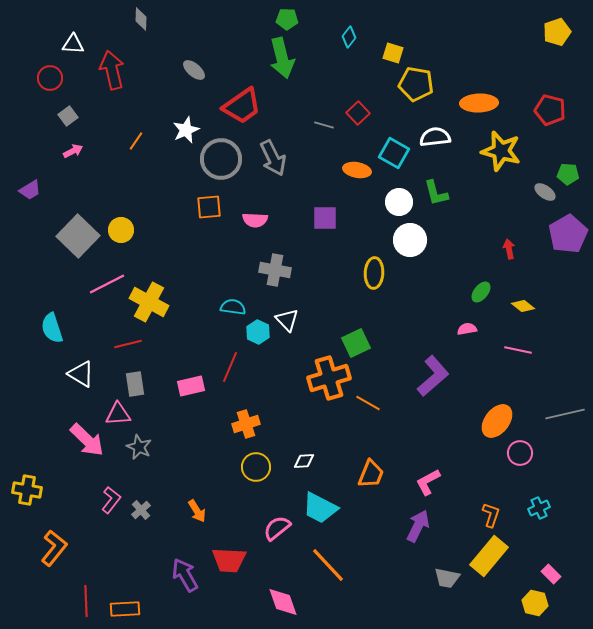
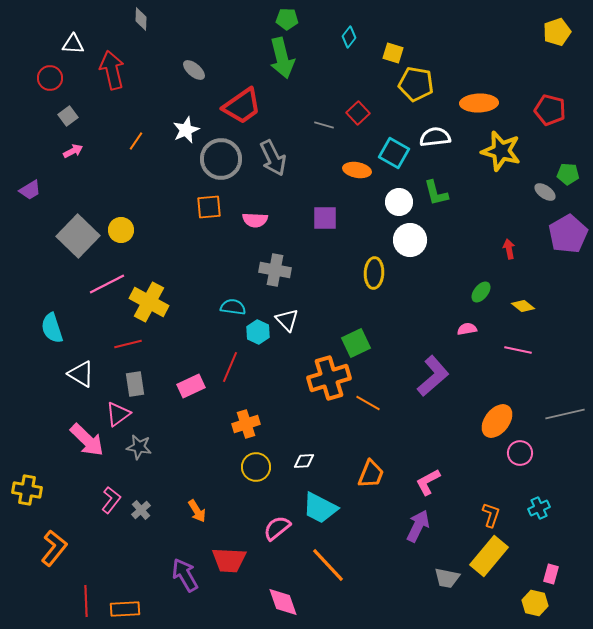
pink rectangle at (191, 386): rotated 12 degrees counterclockwise
pink triangle at (118, 414): rotated 32 degrees counterclockwise
gray star at (139, 447): rotated 15 degrees counterclockwise
pink rectangle at (551, 574): rotated 60 degrees clockwise
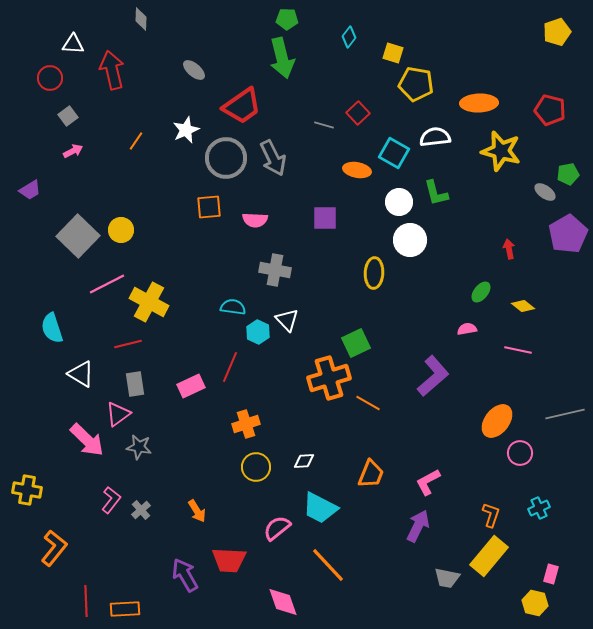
gray circle at (221, 159): moved 5 px right, 1 px up
green pentagon at (568, 174): rotated 15 degrees counterclockwise
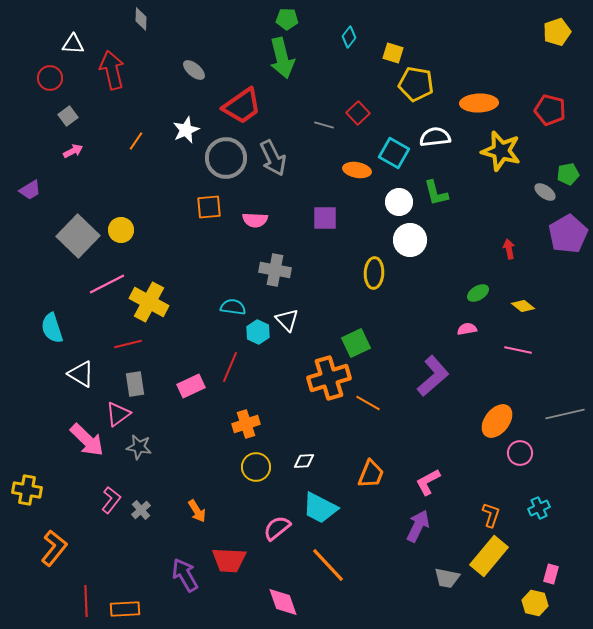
green ellipse at (481, 292): moved 3 px left, 1 px down; rotated 20 degrees clockwise
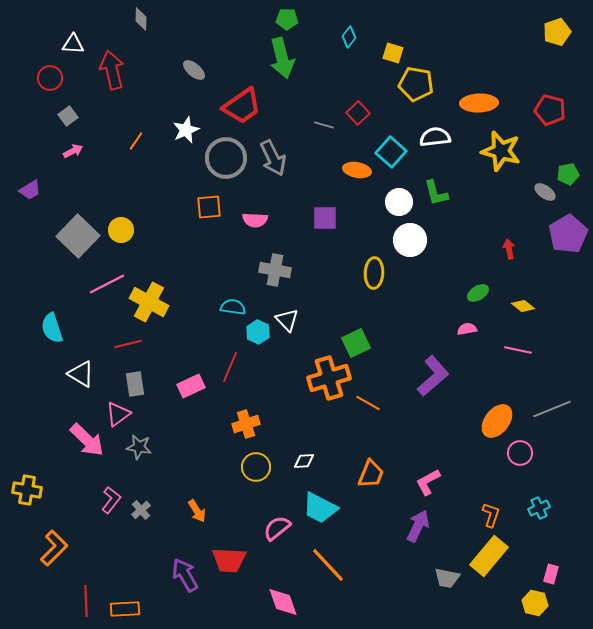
cyan square at (394, 153): moved 3 px left, 1 px up; rotated 12 degrees clockwise
gray line at (565, 414): moved 13 px left, 5 px up; rotated 9 degrees counterclockwise
orange L-shape at (54, 548): rotated 6 degrees clockwise
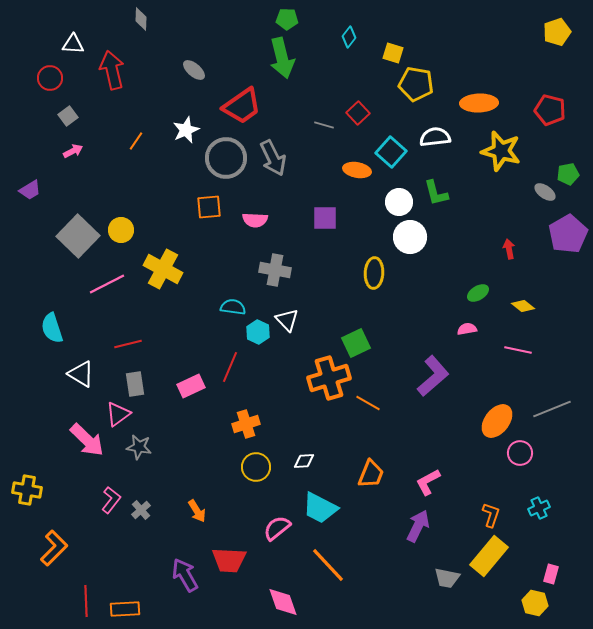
white circle at (410, 240): moved 3 px up
yellow cross at (149, 302): moved 14 px right, 33 px up
